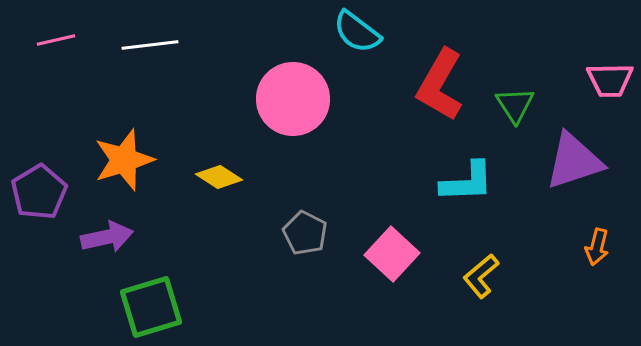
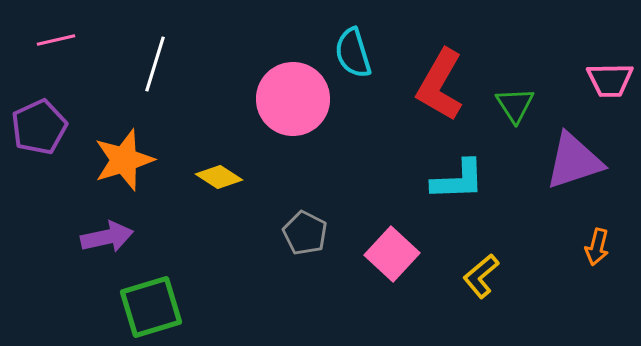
cyan semicircle: moved 4 px left, 21 px down; rotated 36 degrees clockwise
white line: moved 5 px right, 19 px down; rotated 66 degrees counterclockwise
cyan L-shape: moved 9 px left, 2 px up
purple pentagon: moved 65 px up; rotated 6 degrees clockwise
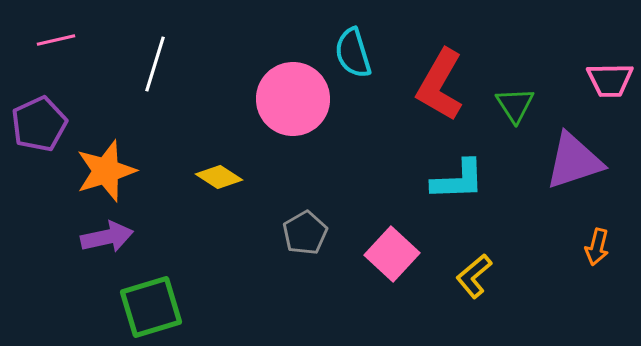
purple pentagon: moved 3 px up
orange star: moved 18 px left, 11 px down
gray pentagon: rotated 15 degrees clockwise
yellow L-shape: moved 7 px left
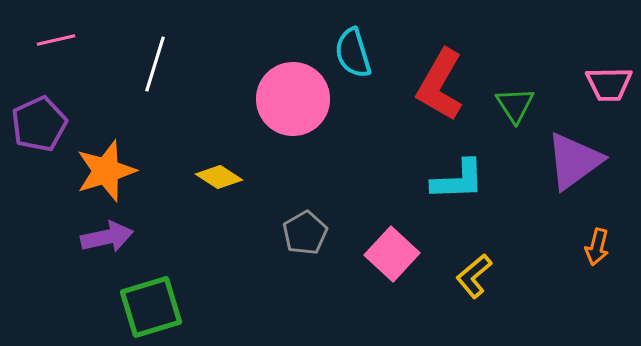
pink trapezoid: moved 1 px left, 4 px down
purple triangle: rotated 18 degrees counterclockwise
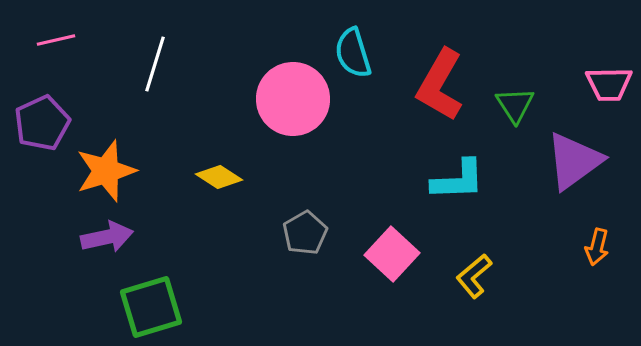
purple pentagon: moved 3 px right, 1 px up
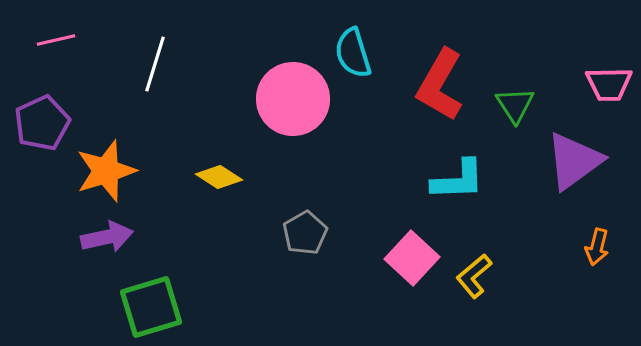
pink square: moved 20 px right, 4 px down
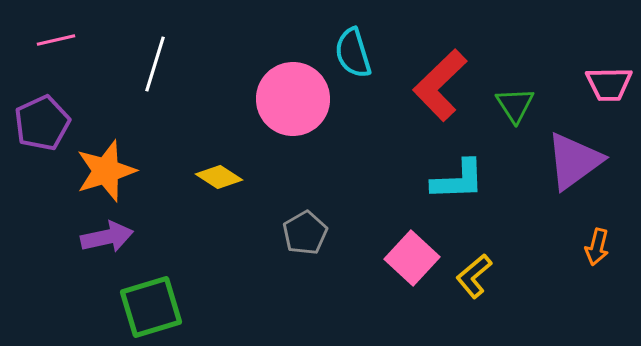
red L-shape: rotated 16 degrees clockwise
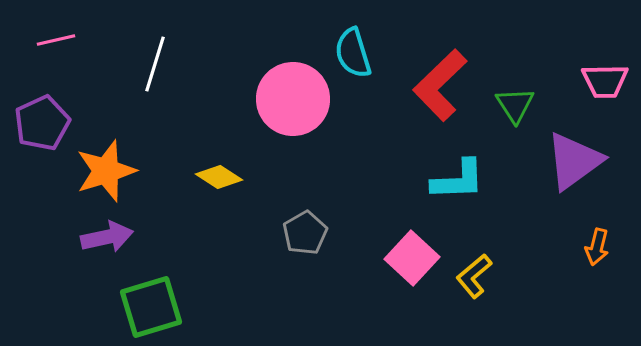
pink trapezoid: moved 4 px left, 3 px up
